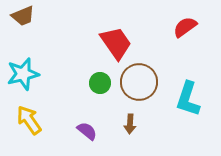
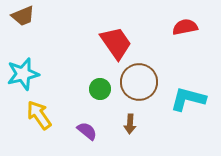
red semicircle: rotated 25 degrees clockwise
green circle: moved 6 px down
cyan L-shape: rotated 87 degrees clockwise
yellow arrow: moved 10 px right, 5 px up
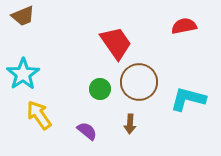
red semicircle: moved 1 px left, 1 px up
cyan star: rotated 20 degrees counterclockwise
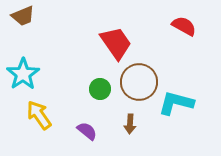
red semicircle: rotated 40 degrees clockwise
cyan L-shape: moved 12 px left, 4 px down
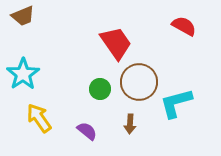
cyan L-shape: rotated 30 degrees counterclockwise
yellow arrow: moved 3 px down
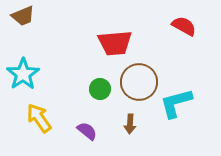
red trapezoid: moved 1 px left; rotated 120 degrees clockwise
